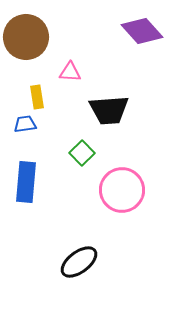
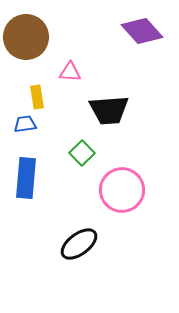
blue rectangle: moved 4 px up
black ellipse: moved 18 px up
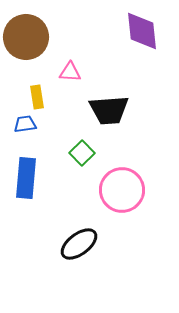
purple diamond: rotated 36 degrees clockwise
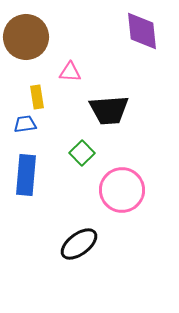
blue rectangle: moved 3 px up
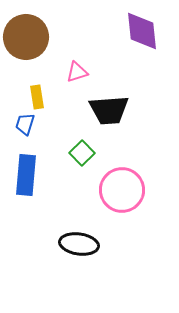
pink triangle: moved 7 px right; rotated 20 degrees counterclockwise
blue trapezoid: rotated 65 degrees counterclockwise
black ellipse: rotated 45 degrees clockwise
